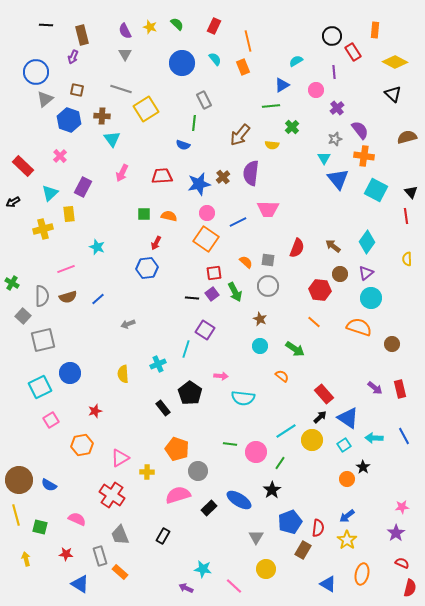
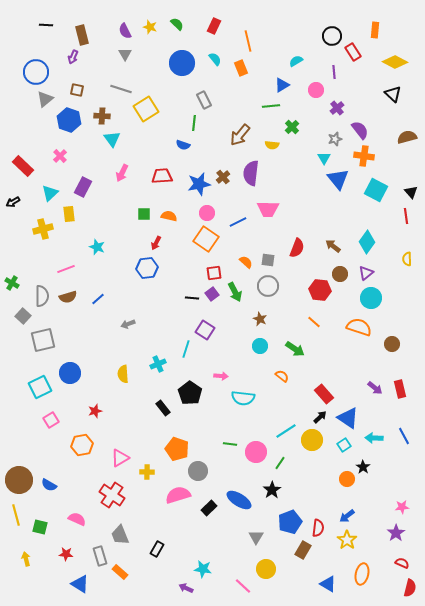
orange rectangle at (243, 67): moved 2 px left, 1 px down
black rectangle at (163, 536): moved 6 px left, 13 px down
pink line at (234, 586): moved 9 px right
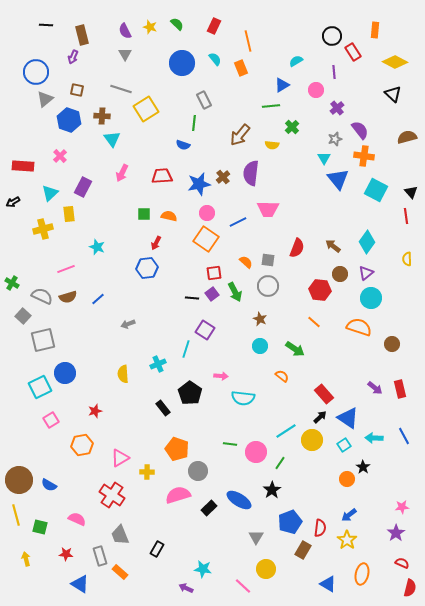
red rectangle at (23, 166): rotated 40 degrees counterclockwise
gray semicircle at (42, 296): rotated 65 degrees counterclockwise
blue circle at (70, 373): moved 5 px left
blue arrow at (347, 516): moved 2 px right, 1 px up
red semicircle at (318, 528): moved 2 px right
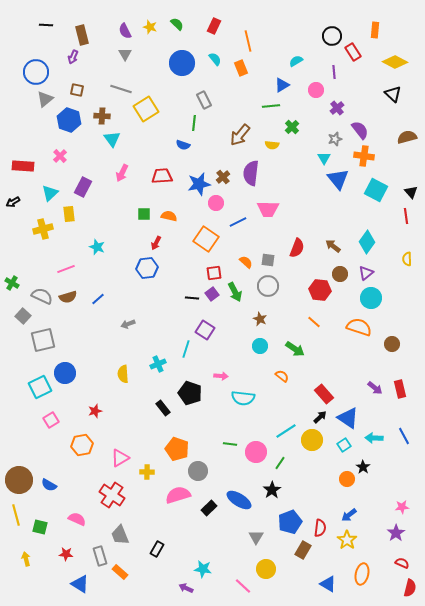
pink circle at (207, 213): moved 9 px right, 10 px up
black pentagon at (190, 393): rotated 15 degrees counterclockwise
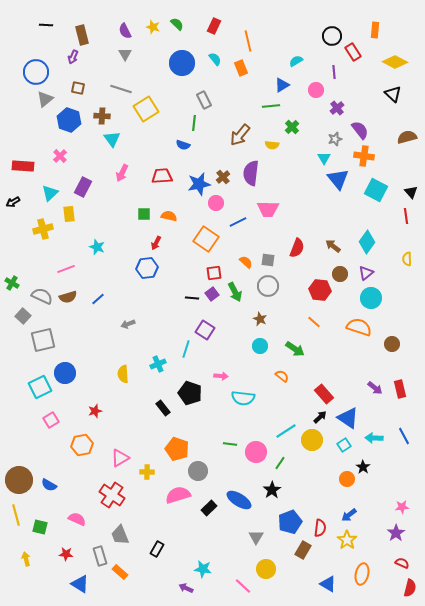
yellow star at (150, 27): moved 3 px right
brown square at (77, 90): moved 1 px right, 2 px up
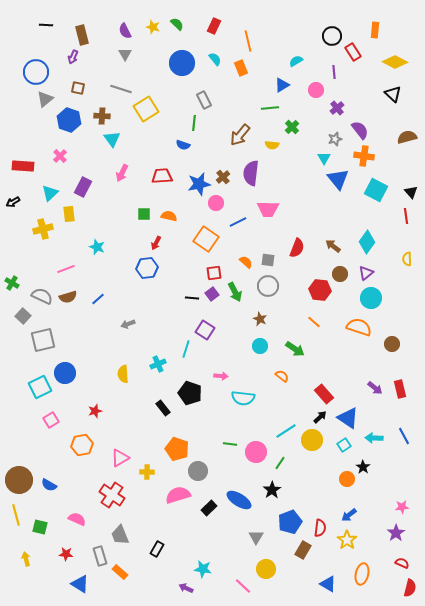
green line at (271, 106): moved 1 px left, 2 px down
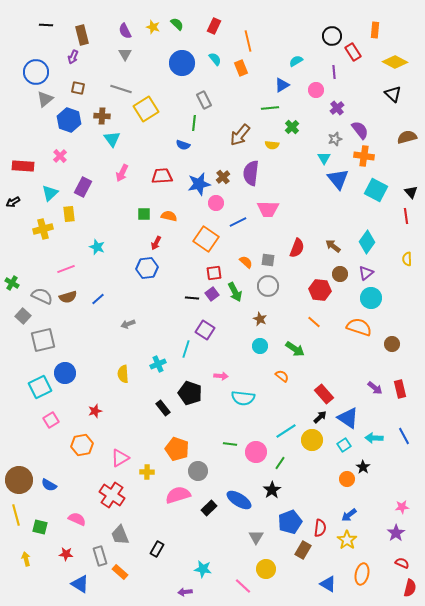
purple arrow at (186, 588): moved 1 px left, 4 px down; rotated 32 degrees counterclockwise
